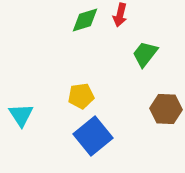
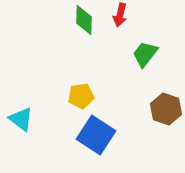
green diamond: moved 1 px left; rotated 72 degrees counterclockwise
brown hexagon: rotated 16 degrees clockwise
cyan triangle: moved 4 px down; rotated 20 degrees counterclockwise
blue square: moved 3 px right, 1 px up; rotated 18 degrees counterclockwise
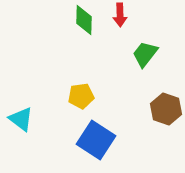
red arrow: rotated 15 degrees counterclockwise
blue square: moved 5 px down
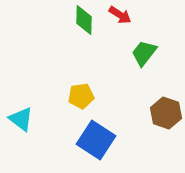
red arrow: rotated 55 degrees counterclockwise
green trapezoid: moved 1 px left, 1 px up
brown hexagon: moved 4 px down
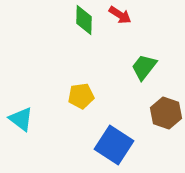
green trapezoid: moved 14 px down
blue square: moved 18 px right, 5 px down
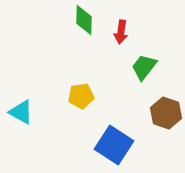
red arrow: moved 1 px right, 17 px down; rotated 65 degrees clockwise
cyan triangle: moved 7 px up; rotated 8 degrees counterclockwise
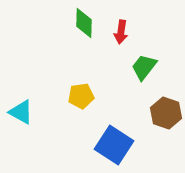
green diamond: moved 3 px down
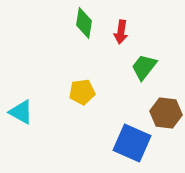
green diamond: rotated 8 degrees clockwise
yellow pentagon: moved 1 px right, 4 px up
brown hexagon: rotated 12 degrees counterclockwise
blue square: moved 18 px right, 2 px up; rotated 9 degrees counterclockwise
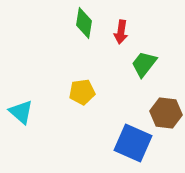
green trapezoid: moved 3 px up
cyan triangle: rotated 12 degrees clockwise
blue square: moved 1 px right
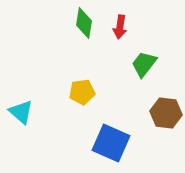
red arrow: moved 1 px left, 5 px up
blue square: moved 22 px left
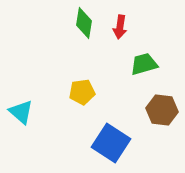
green trapezoid: rotated 36 degrees clockwise
brown hexagon: moved 4 px left, 3 px up
blue square: rotated 9 degrees clockwise
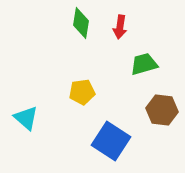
green diamond: moved 3 px left
cyan triangle: moved 5 px right, 6 px down
blue square: moved 2 px up
